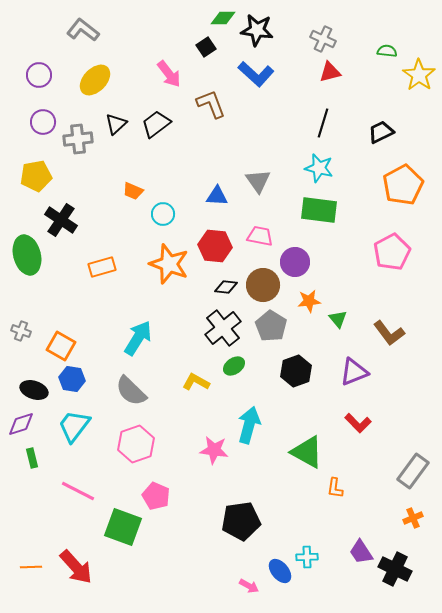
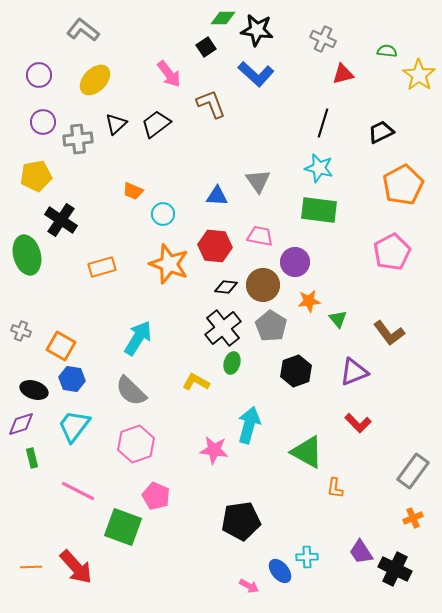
red triangle at (330, 72): moved 13 px right, 2 px down
green ellipse at (234, 366): moved 2 px left, 3 px up; rotated 40 degrees counterclockwise
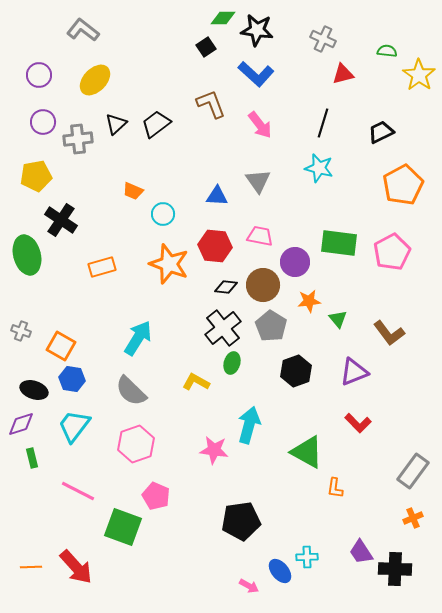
pink arrow at (169, 74): moved 91 px right, 51 px down
green rectangle at (319, 210): moved 20 px right, 33 px down
black cross at (395, 569): rotated 24 degrees counterclockwise
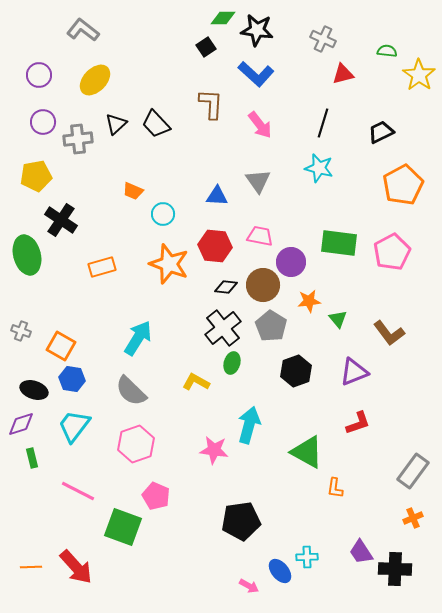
brown L-shape at (211, 104): rotated 24 degrees clockwise
black trapezoid at (156, 124): rotated 96 degrees counterclockwise
purple circle at (295, 262): moved 4 px left
red L-shape at (358, 423): rotated 64 degrees counterclockwise
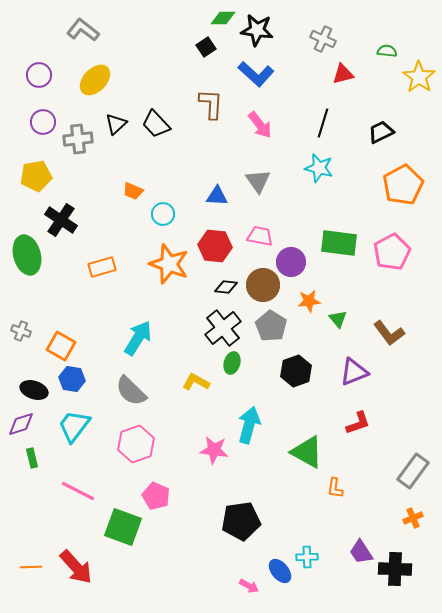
yellow star at (419, 75): moved 2 px down
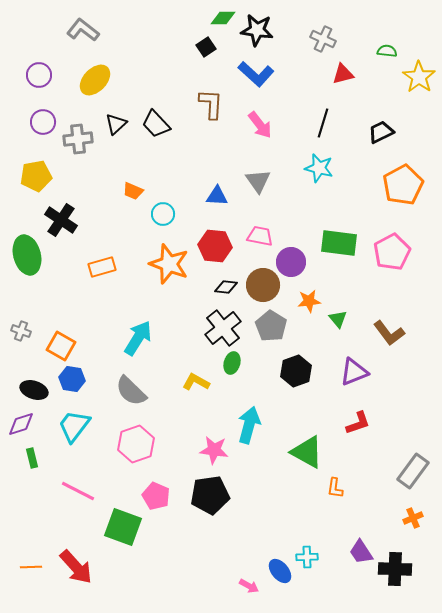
black pentagon at (241, 521): moved 31 px left, 26 px up
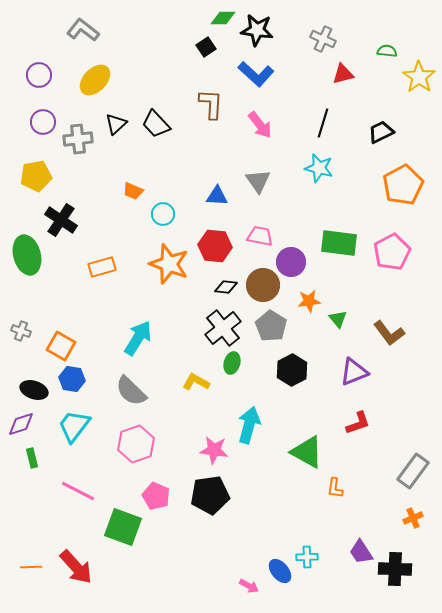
black hexagon at (296, 371): moved 4 px left, 1 px up; rotated 8 degrees counterclockwise
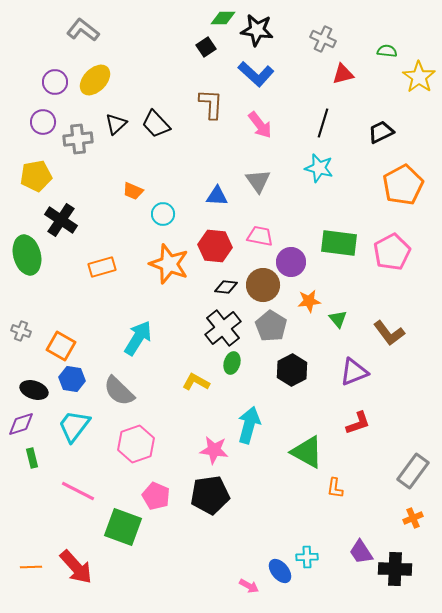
purple circle at (39, 75): moved 16 px right, 7 px down
gray semicircle at (131, 391): moved 12 px left
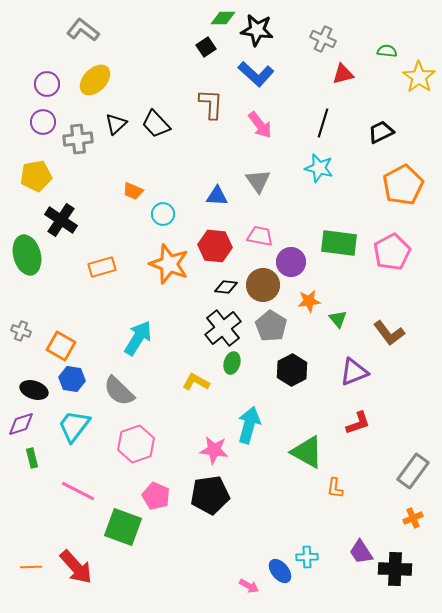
purple circle at (55, 82): moved 8 px left, 2 px down
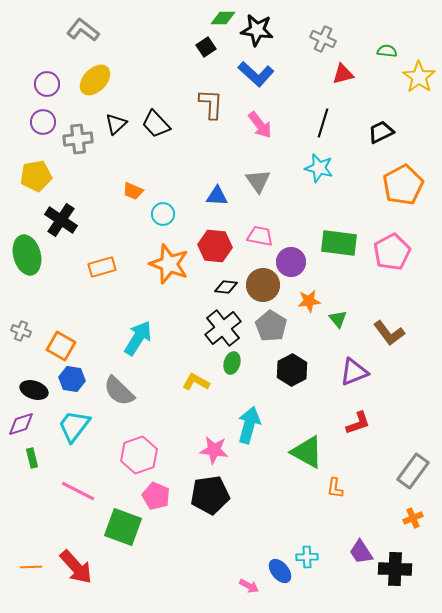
pink hexagon at (136, 444): moved 3 px right, 11 px down
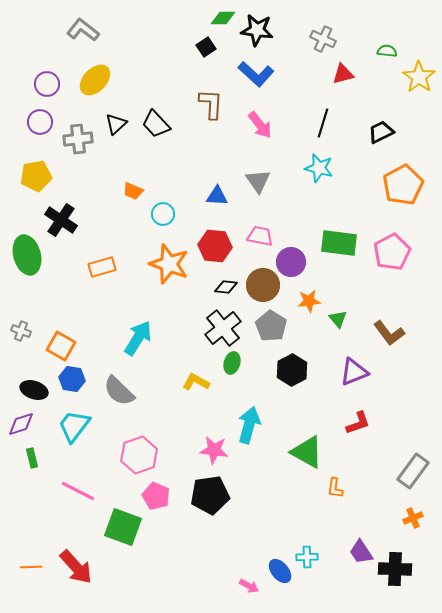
purple circle at (43, 122): moved 3 px left
